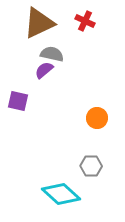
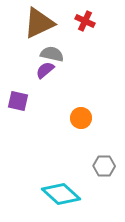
purple semicircle: moved 1 px right
orange circle: moved 16 px left
gray hexagon: moved 13 px right
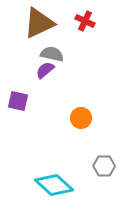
cyan diamond: moved 7 px left, 9 px up
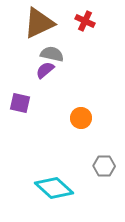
purple square: moved 2 px right, 2 px down
cyan diamond: moved 3 px down
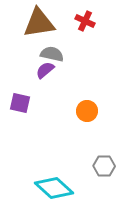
brown triangle: rotated 16 degrees clockwise
orange circle: moved 6 px right, 7 px up
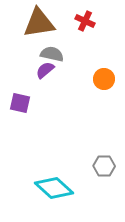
orange circle: moved 17 px right, 32 px up
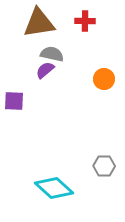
red cross: rotated 24 degrees counterclockwise
purple square: moved 6 px left, 2 px up; rotated 10 degrees counterclockwise
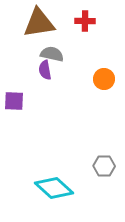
purple semicircle: rotated 60 degrees counterclockwise
